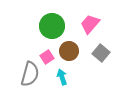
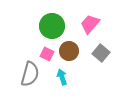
pink square: moved 3 px up; rotated 32 degrees counterclockwise
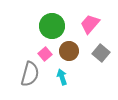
pink square: moved 2 px left; rotated 24 degrees clockwise
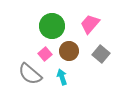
gray square: moved 1 px down
gray semicircle: rotated 115 degrees clockwise
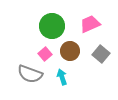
pink trapezoid: rotated 25 degrees clockwise
brown circle: moved 1 px right
gray semicircle: rotated 20 degrees counterclockwise
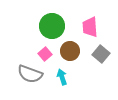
pink trapezoid: moved 3 px down; rotated 70 degrees counterclockwise
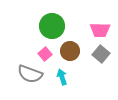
pink trapezoid: moved 10 px right, 3 px down; rotated 85 degrees counterclockwise
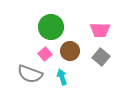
green circle: moved 1 px left, 1 px down
gray square: moved 3 px down
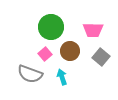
pink trapezoid: moved 7 px left
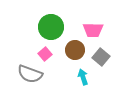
brown circle: moved 5 px right, 1 px up
cyan arrow: moved 21 px right
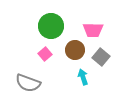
green circle: moved 1 px up
gray semicircle: moved 2 px left, 9 px down
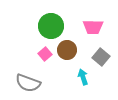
pink trapezoid: moved 3 px up
brown circle: moved 8 px left
